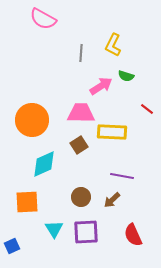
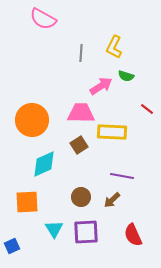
yellow L-shape: moved 1 px right, 2 px down
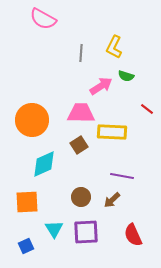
blue square: moved 14 px right
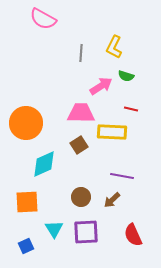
red line: moved 16 px left; rotated 24 degrees counterclockwise
orange circle: moved 6 px left, 3 px down
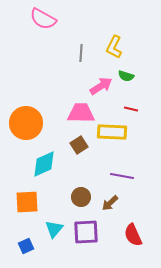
brown arrow: moved 2 px left, 3 px down
cyan triangle: rotated 12 degrees clockwise
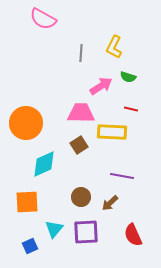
green semicircle: moved 2 px right, 1 px down
blue square: moved 4 px right
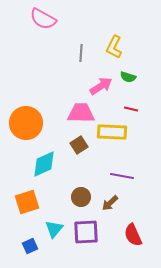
orange square: rotated 15 degrees counterclockwise
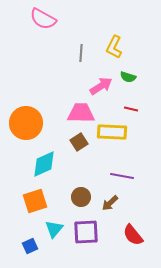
brown square: moved 3 px up
orange square: moved 8 px right, 1 px up
red semicircle: rotated 15 degrees counterclockwise
